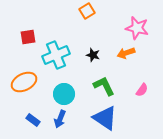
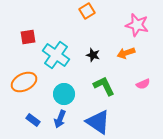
pink star: moved 3 px up
cyan cross: rotated 32 degrees counterclockwise
pink semicircle: moved 1 px right, 6 px up; rotated 32 degrees clockwise
blue triangle: moved 7 px left, 4 px down
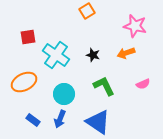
pink star: moved 2 px left, 1 px down
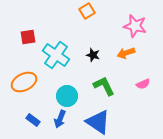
cyan circle: moved 3 px right, 2 px down
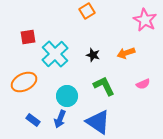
pink star: moved 10 px right, 6 px up; rotated 15 degrees clockwise
cyan cross: moved 1 px left, 1 px up; rotated 12 degrees clockwise
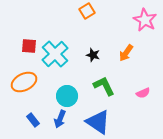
red square: moved 1 px right, 9 px down; rotated 14 degrees clockwise
orange arrow: rotated 36 degrees counterclockwise
pink semicircle: moved 9 px down
blue rectangle: rotated 16 degrees clockwise
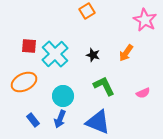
cyan circle: moved 4 px left
blue triangle: rotated 12 degrees counterclockwise
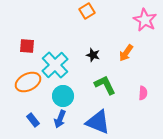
red square: moved 2 px left
cyan cross: moved 11 px down
orange ellipse: moved 4 px right
green L-shape: moved 1 px right, 1 px up
pink semicircle: rotated 64 degrees counterclockwise
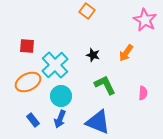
orange square: rotated 21 degrees counterclockwise
cyan circle: moved 2 px left
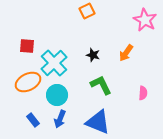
orange square: rotated 28 degrees clockwise
cyan cross: moved 1 px left, 2 px up
green L-shape: moved 4 px left
cyan circle: moved 4 px left, 1 px up
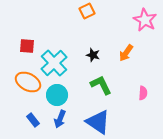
orange ellipse: rotated 55 degrees clockwise
blue triangle: rotated 12 degrees clockwise
